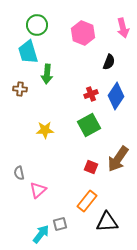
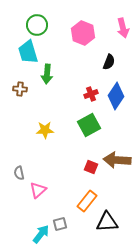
brown arrow: moved 1 px left, 1 px down; rotated 60 degrees clockwise
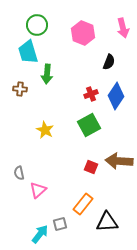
yellow star: rotated 30 degrees clockwise
brown arrow: moved 2 px right, 1 px down
orange rectangle: moved 4 px left, 3 px down
cyan arrow: moved 1 px left
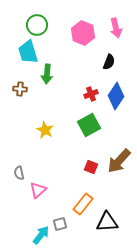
pink arrow: moved 7 px left
brown arrow: rotated 52 degrees counterclockwise
cyan arrow: moved 1 px right, 1 px down
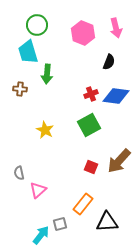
blue diamond: rotated 64 degrees clockwise
